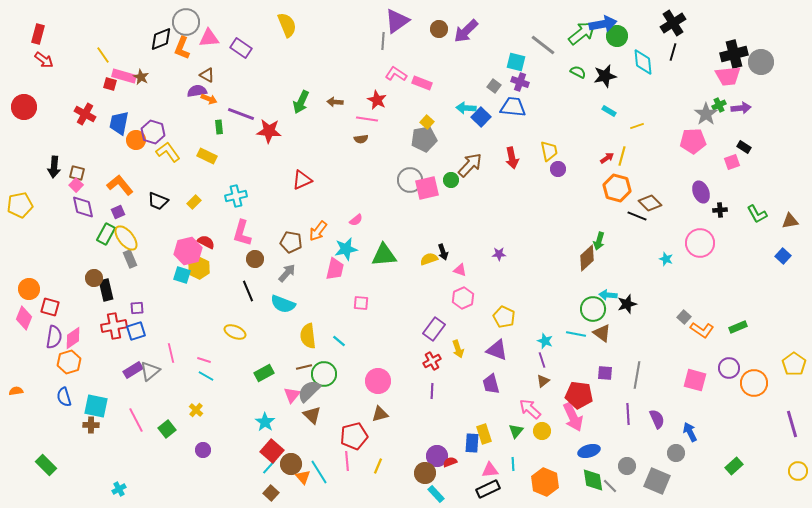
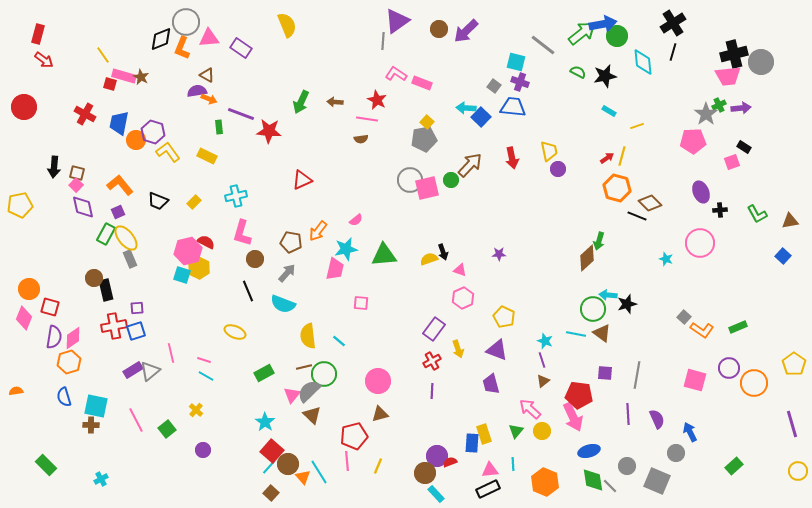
brown circle at (291, 464): moved 3 px left
cyan cross at (119, 489): moved 18 px left, 10 px up
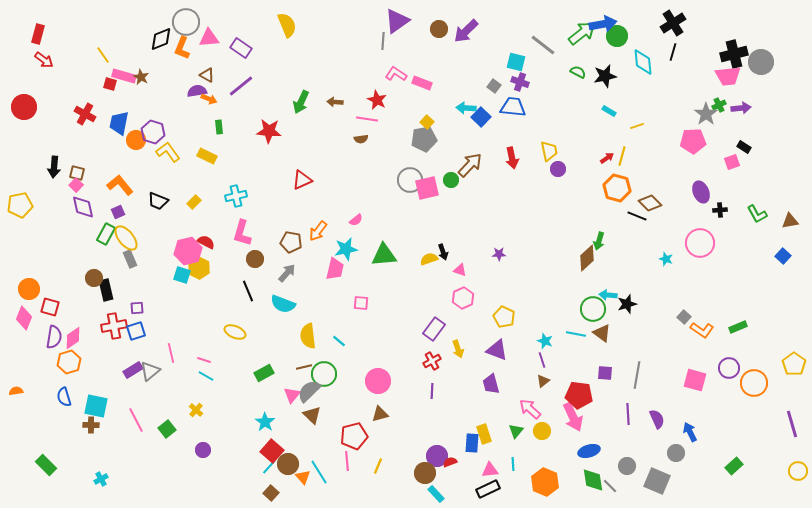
purple line at (241, 114): moved 28 px up; rotated 60 degrees counterclockwise
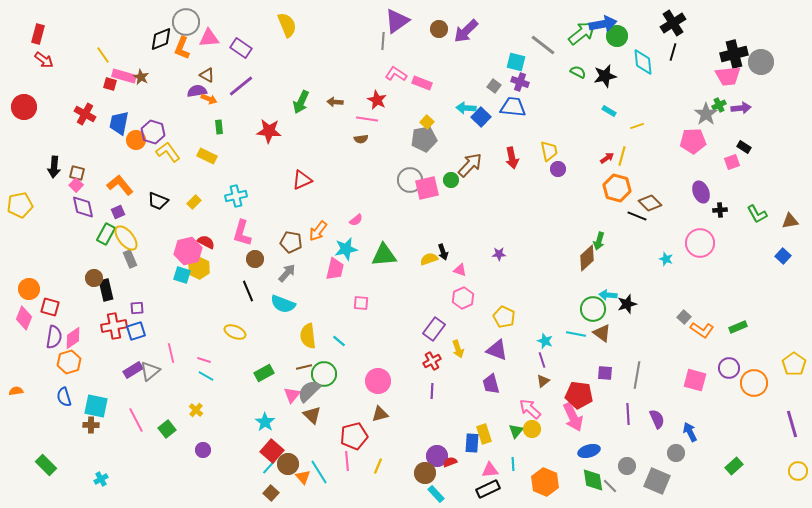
yellow circle at (542, 431): moved 10 px left, 2 px up
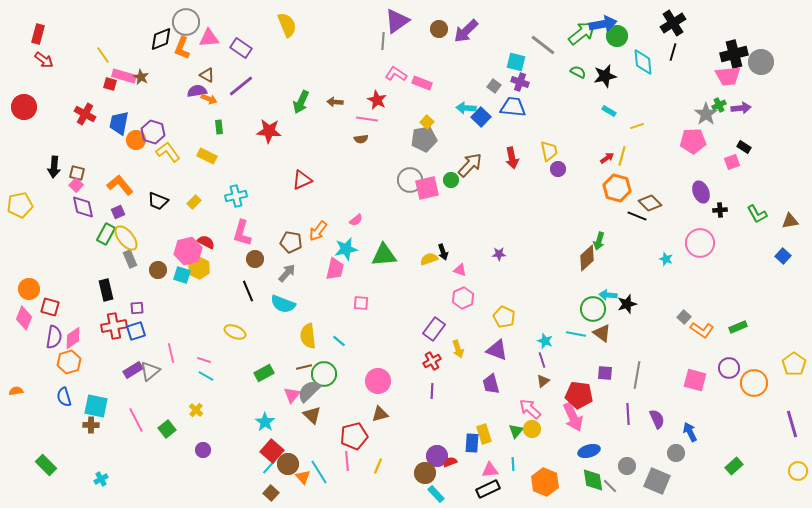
brown circle at (94, 278): moved 64 px right, 8 px up
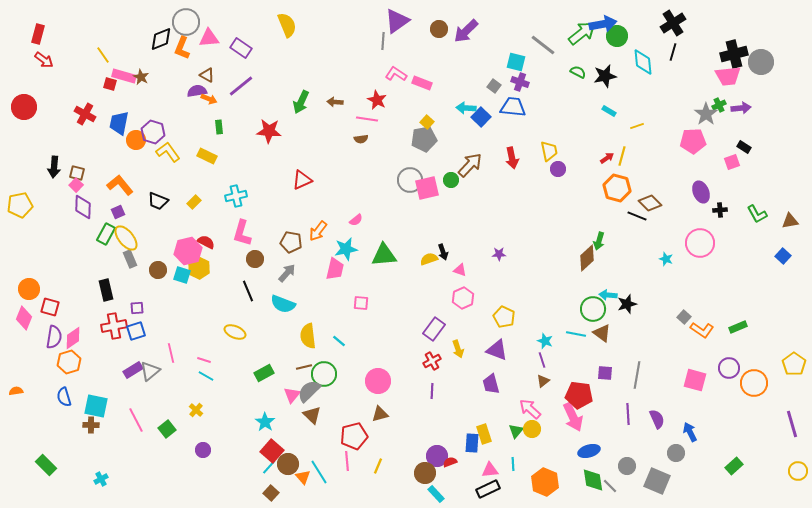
purple diamond at (83, 207): rotated 15 degrees clockwise
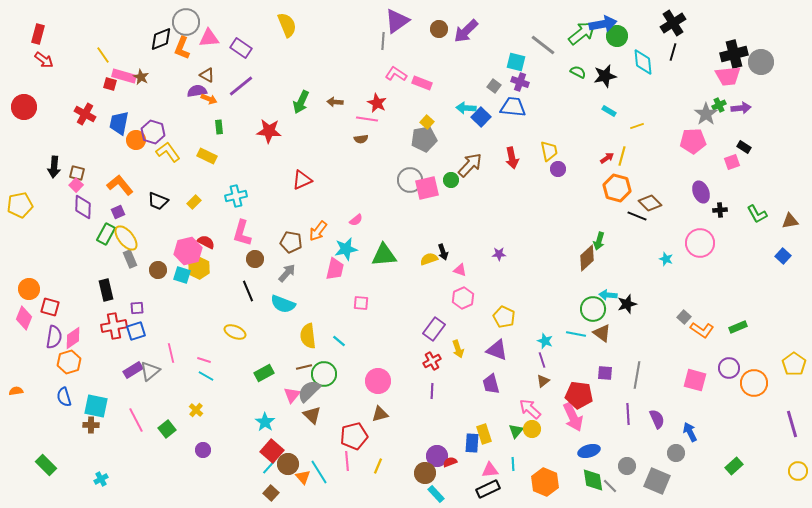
red star at (377, 100): moved 3 px down
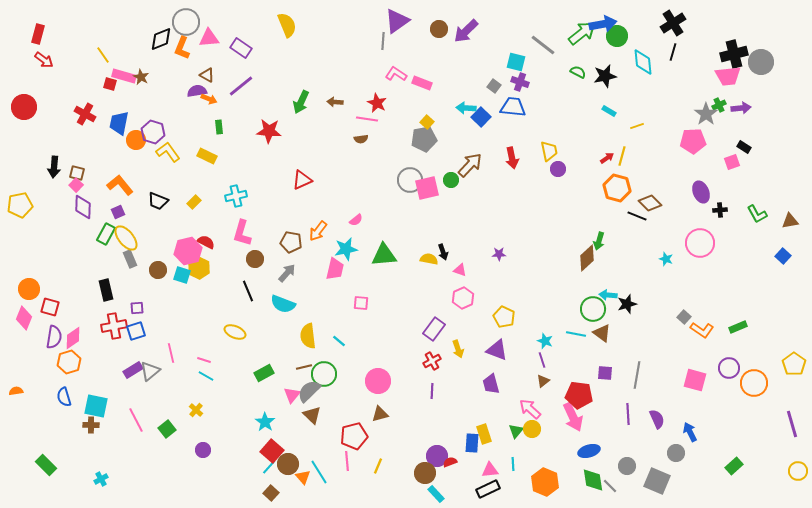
yellow semicircle at (429, 259): rotated 30 degrees clockwise
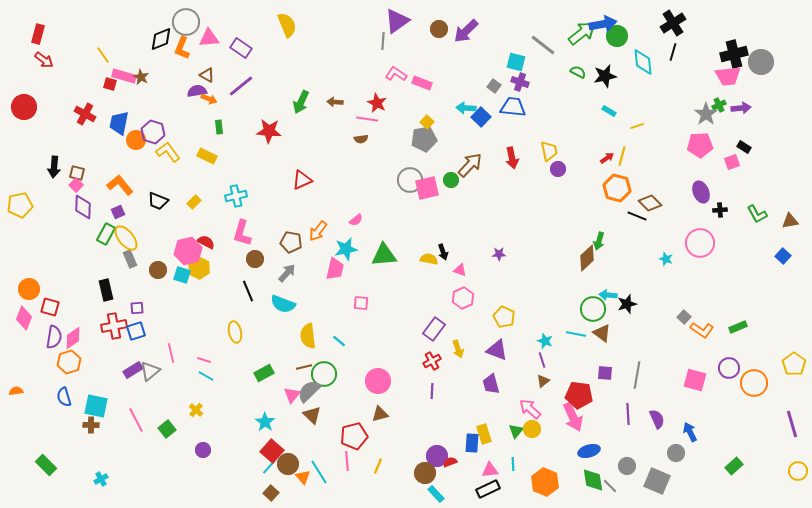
pink pentagon at (693, 141): moved 7 px right, 4 px down
yellow ellipse at (235, 332): rotated 55 degrees clockwise
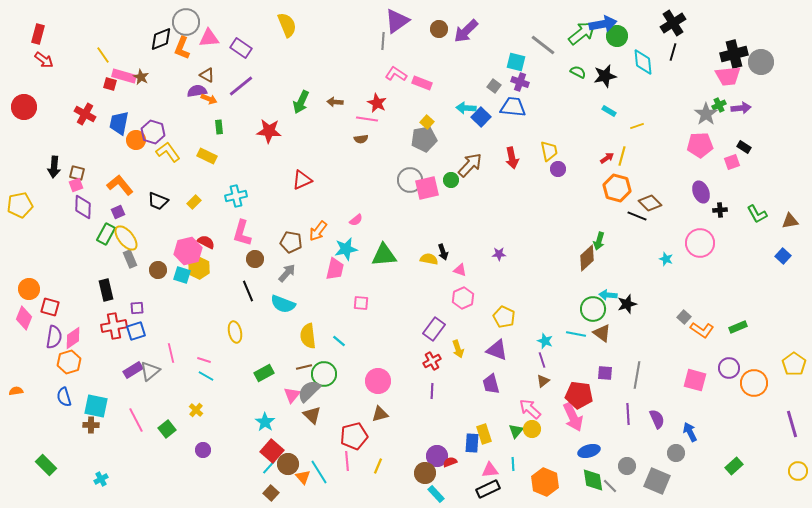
pink square at (76, 185): rotated 24 degrees clockwise
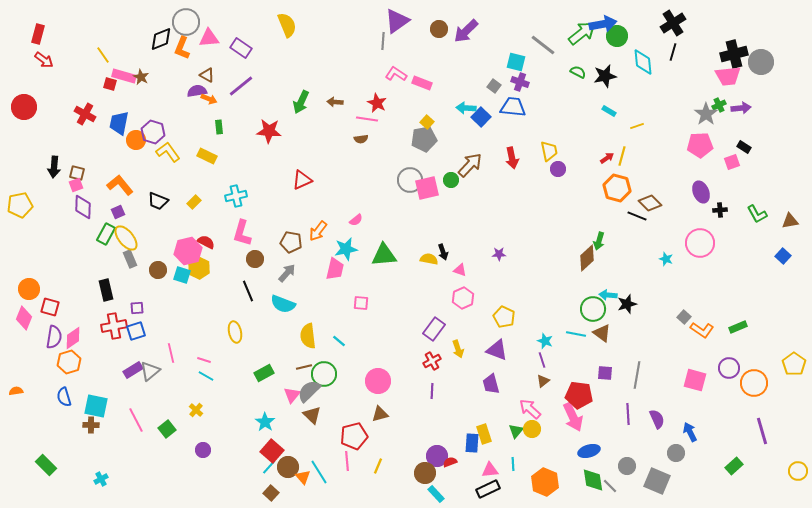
purple line at (792, 424): moved 30 px left, 7 px down
brown circle at (288, 464): moved 3 px down
